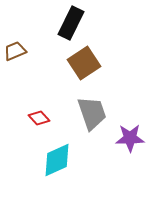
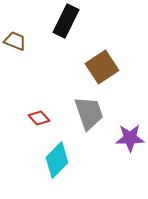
black rectangle: moved 5 px left, 2 px up
brown trapezoid: moved 10 px up; rotated 45 degrees clockwise
brown square: moved 18 px right, 4 px down
gray trapezoid: moved 3 px left
cyan diamond: rotated 21 degrees counterclockwise
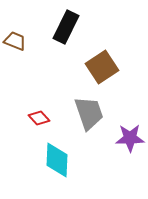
black rectangle: moved 6 px down
cyan diamond: rotated 42 degrees counterclockwise
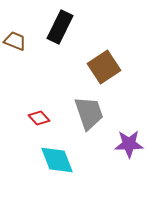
black rectangle: moved 6 px left
brown square: moved 2 px right
purple star: moved 1 px left, 6 px down
cyan diamond: rotated 24 degrees counterclockwise
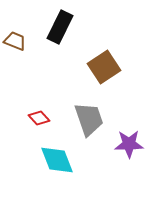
gray trapezoid: moved 6 px down
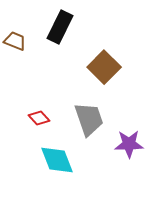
brown square: rotated 12 degrees counterclockwise
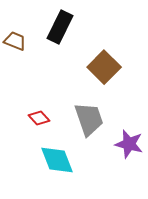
purple star: rotated 16 degrees clockwise
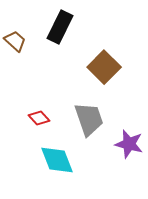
brown trapezoid: rotated 20 degrees clockwise
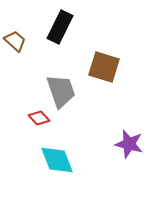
brown square: rotated 28 degrees counterclockwise
gray trapezoid: moved 28 px left, 28 px up
